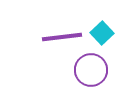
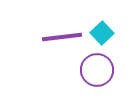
purple circle: moved 6 px right
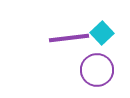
purple line: moved 7 px right, 1 px down
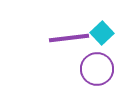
purple circle: moved 1 px up
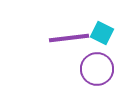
cyan square: rotated 20 degrees counterclockwise
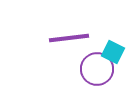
cyan square: moved 11 px right, 19 px down
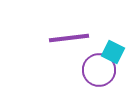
purple circle: moved 2 px right, 1 px down
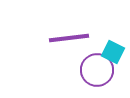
purple circle: moved 2 px left
